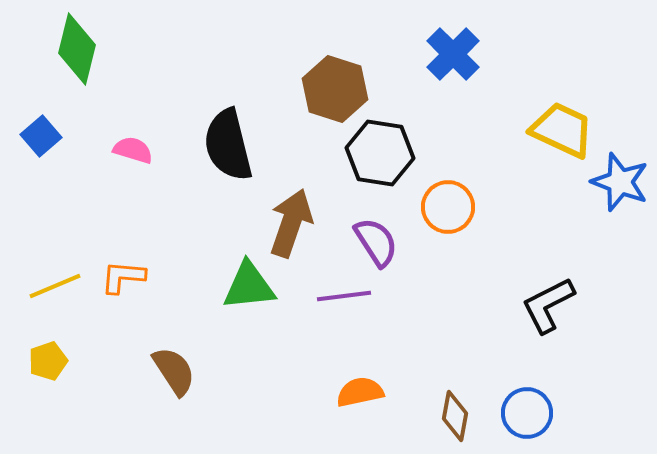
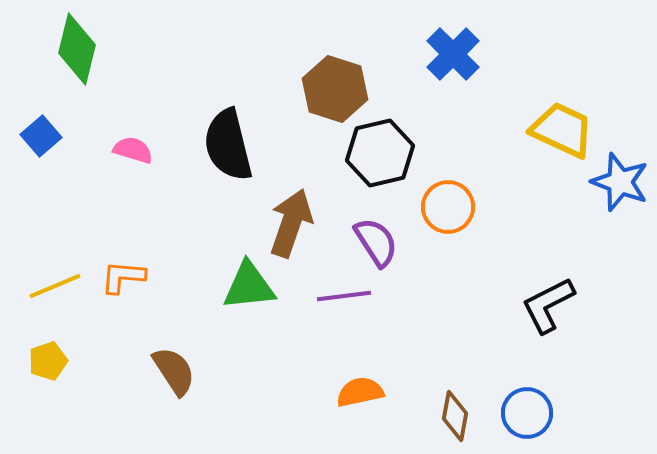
black hexagon: rotated 22 degrees counterclockwise
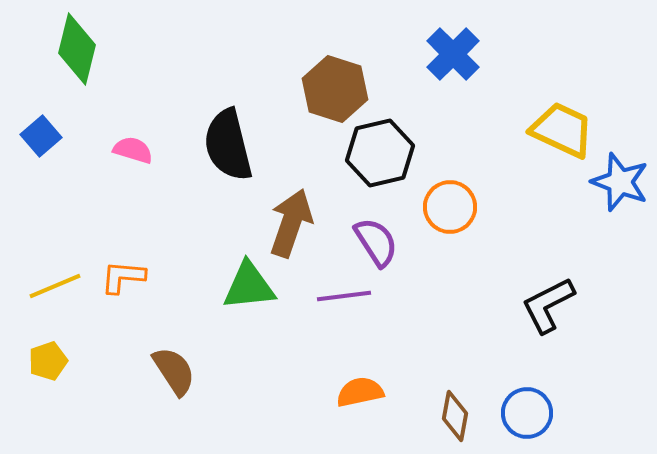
orange circle: moved 2 px right
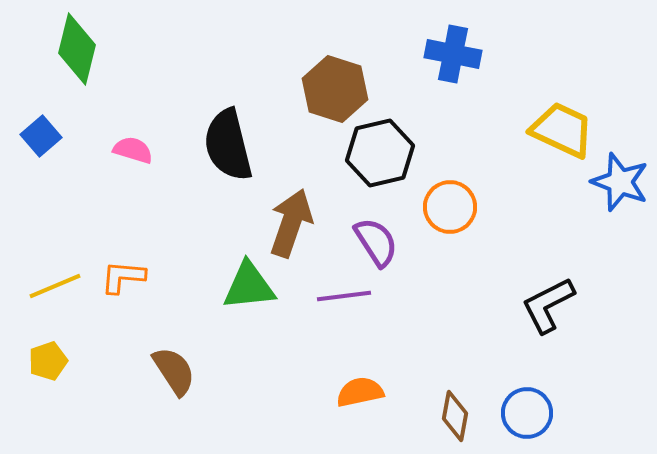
blue cross: rotated 34 degrees counterclockwise
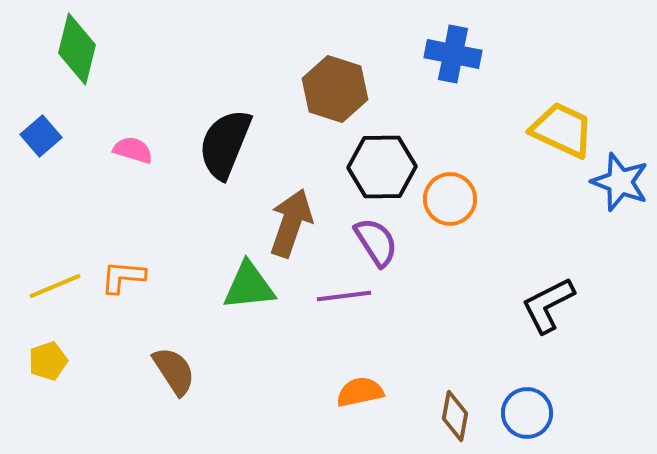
black semicircle: moved 3 px left, 1 px up; rotated 36 degrees clockwise
black hexagon: moved 2 px right, 14 px down; rotated 12 degrees clockwise
orange circle: moved 8 px up
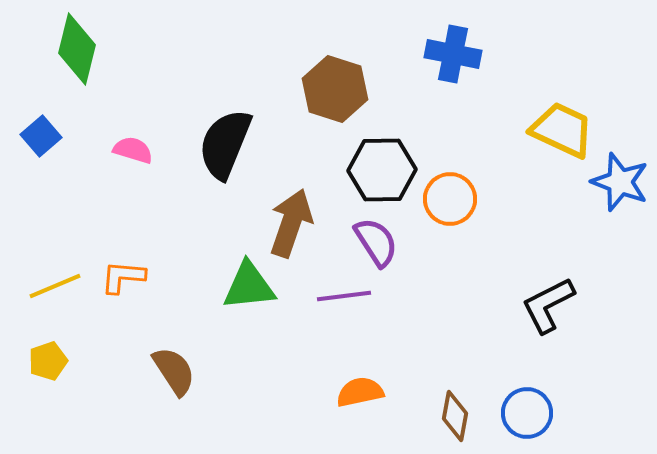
black hexagon: moved 3 px down
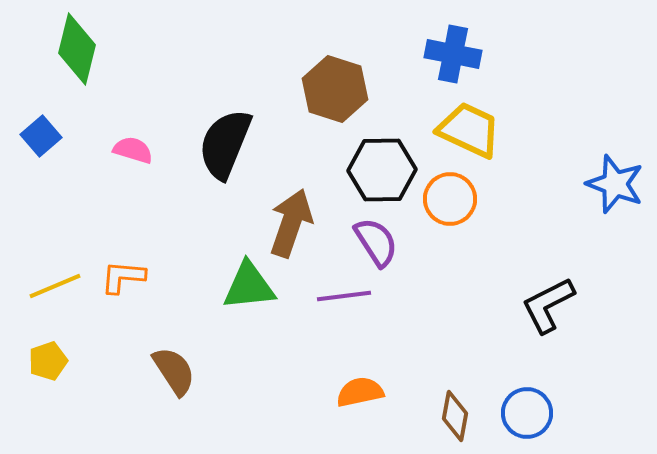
yellow trapezoid: moved 93 px left
blue star: moved 5 px left, 2 px down
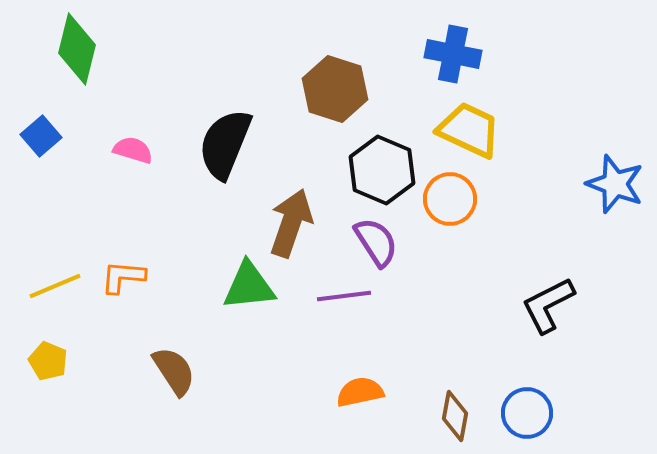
black hexagon: rotated 24 degrees clockwise
yellow pentagon: rotated 30 degrees counterclockwise
